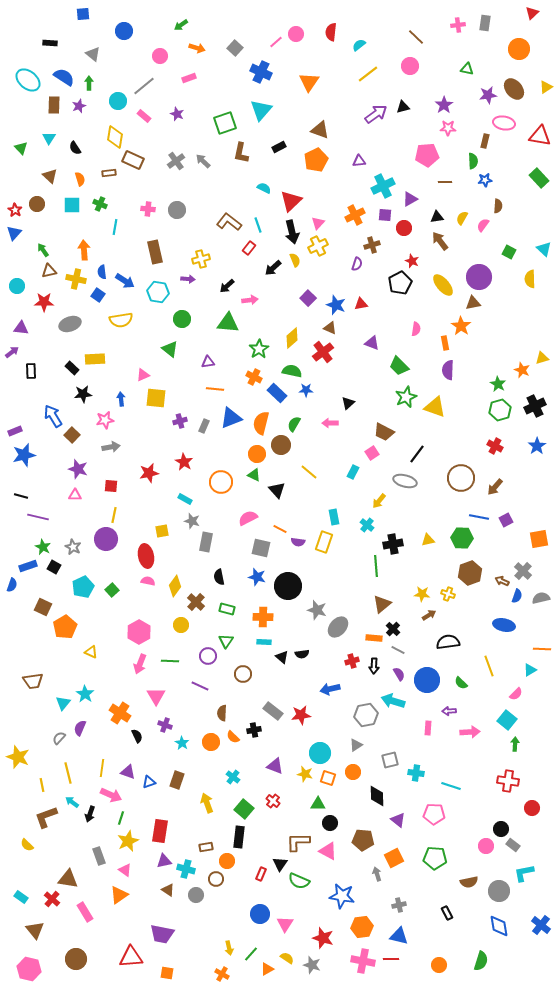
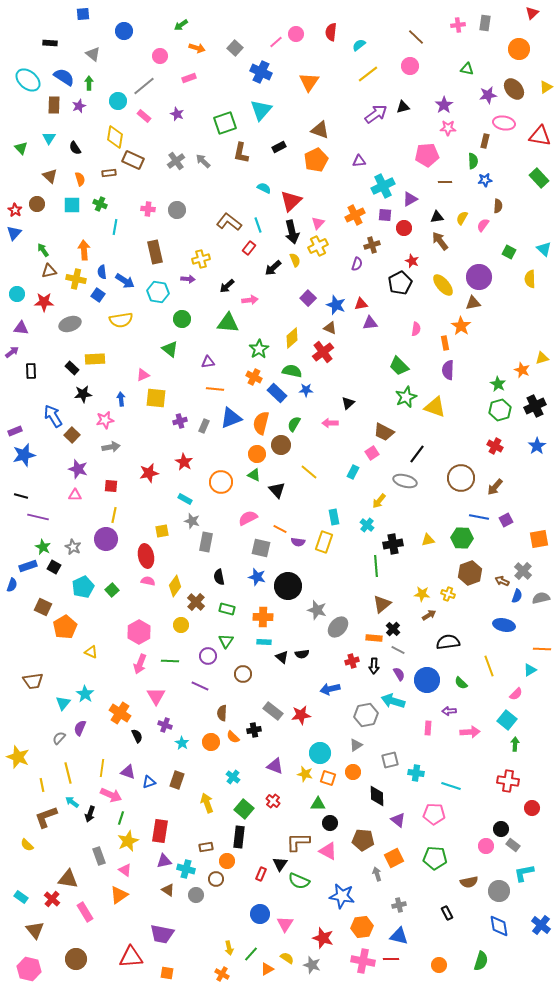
cyan circle at (17, 286): moved 8 px down
purple triangle at (372, 343): moved 2 px left, 20 px up; rotated 28 degrees counterclockwise
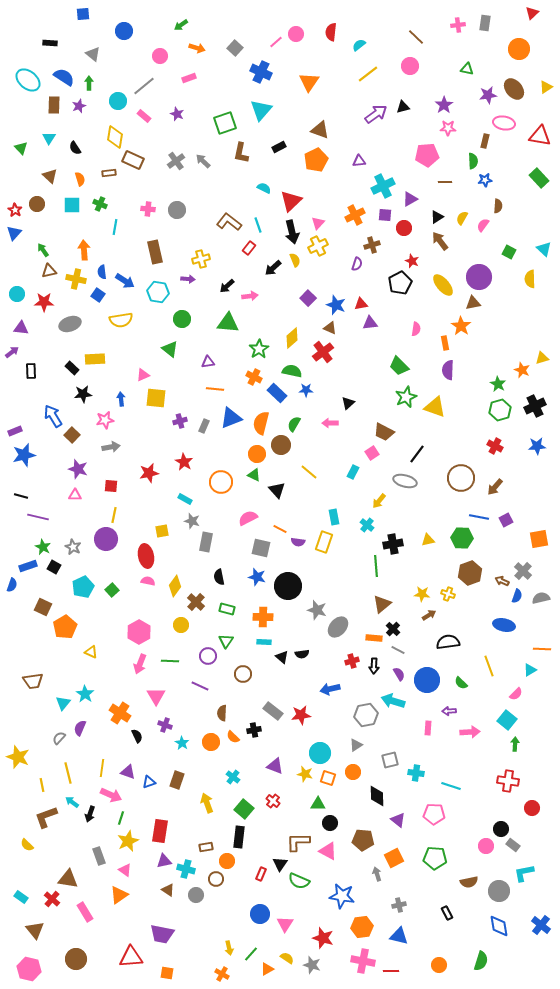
black triangle at (437, 217): rotated 24 degrees counterclockwise
pink arrow at (250, 300): moved 4 px up
blue star at (537, 446): rotated 30 degrees clockwise
red line at (391, 959): moved 12 px down
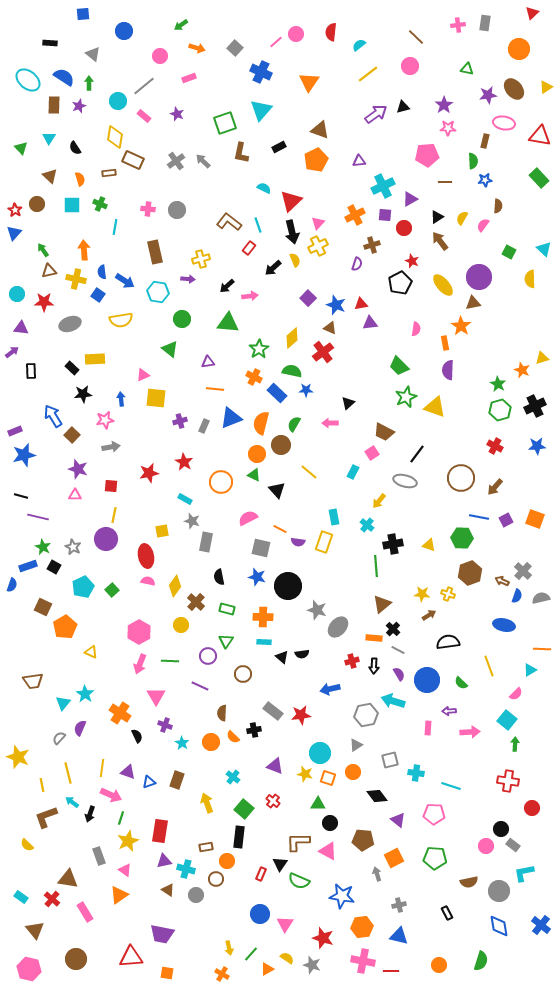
orange square at (539, 539): moved 4 px left, 20 px up; rotated 30 degrees clockwise
yellow triangle at (428, 540): moved 1 px right, 5 px down; rotated 32 degrees clockwise
black diamond at (377, 796): rotated 35 degrees counterclockwise
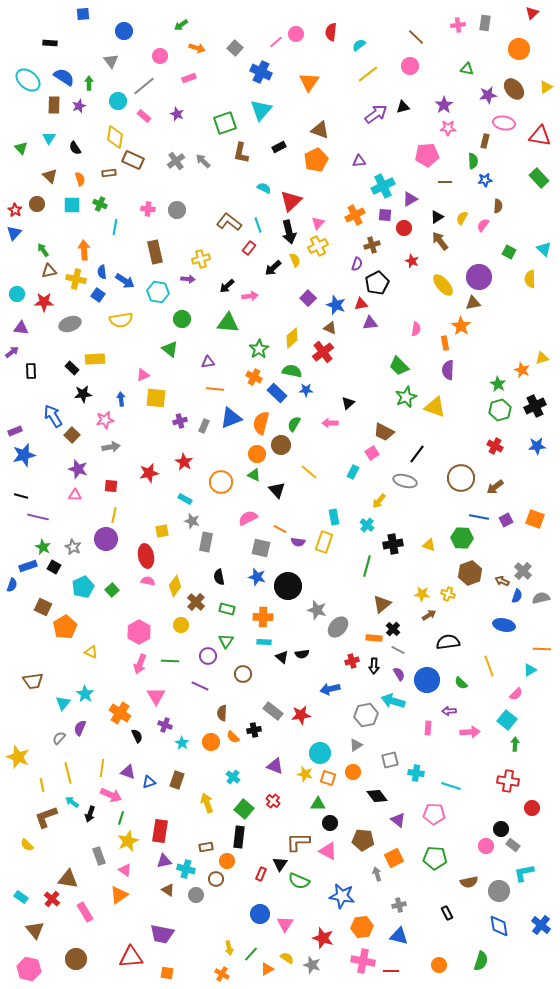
gray triangle at (93, 54): moved 18 px right, 7 px down; rotated 14 degrees clockwise
black arrow at (292, 232): moved 3 px left
black pentagon at (400, 283): moved 23 px left
brown arrow at (495, 487): rotated 12 degrees clockwise
green line at (376, 566): moved 9 px left; rotated 20 degrees clockwise
